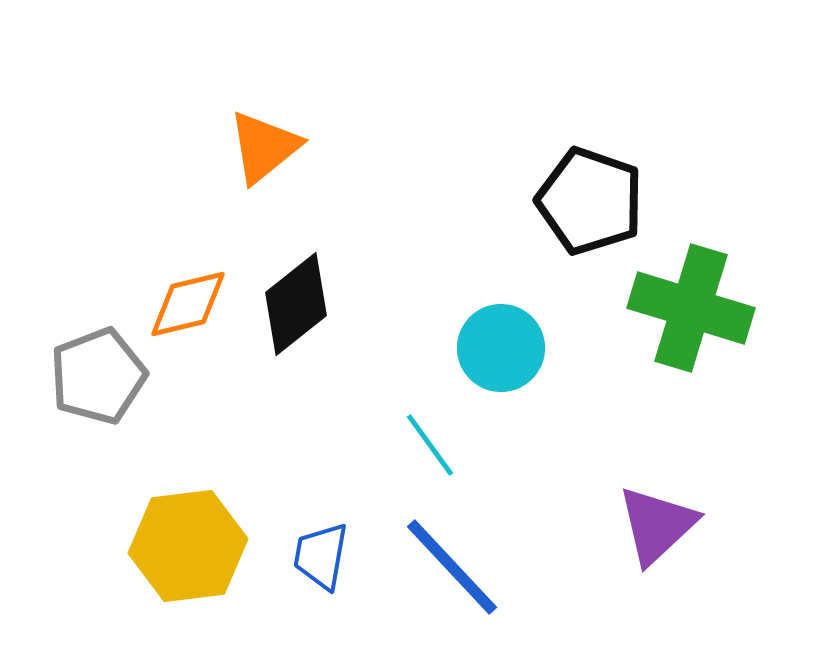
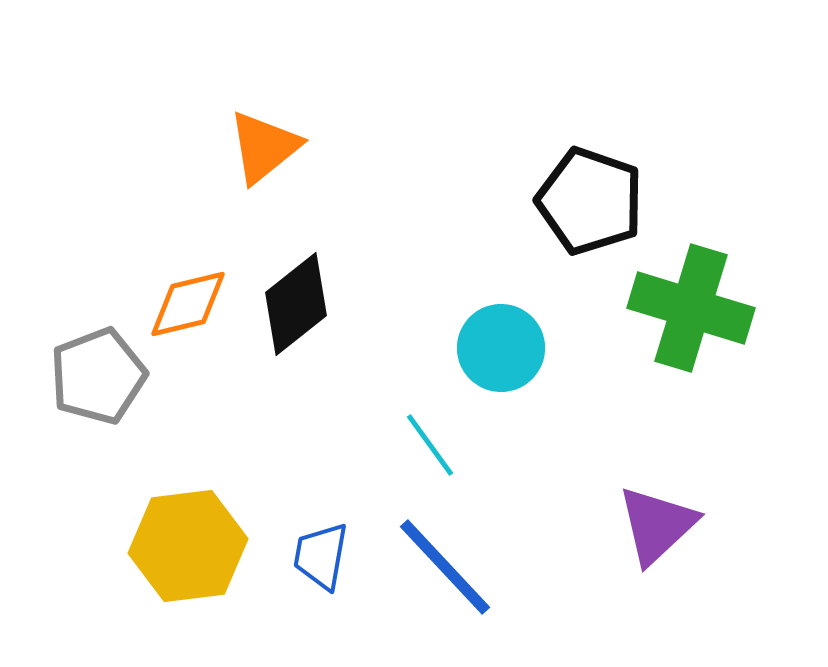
blue line: moved 7 px left
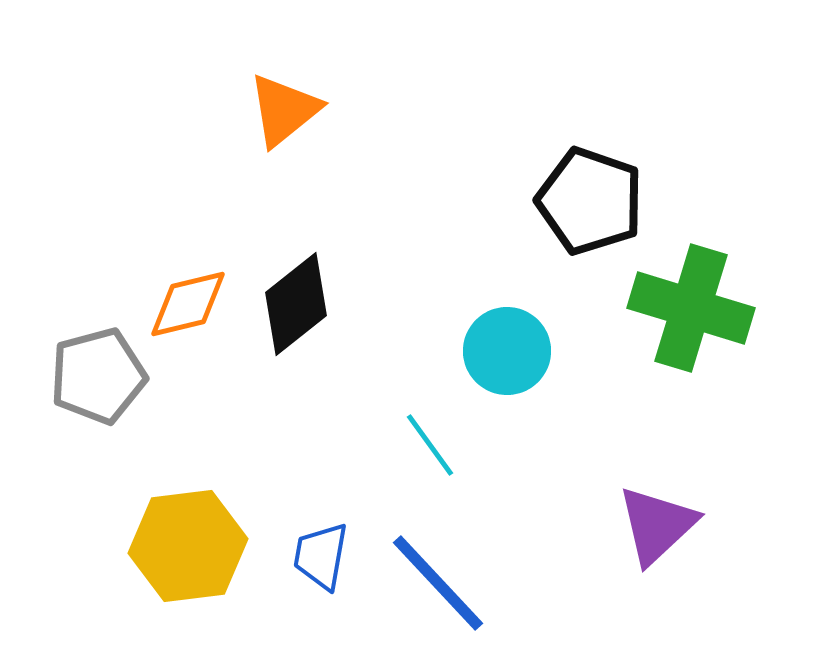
orange triangle: moved 20 px right, 37 px up
cyan circle: moved 6 px right, 3 px down
gray pentagon: rotated 6 degrees clockwise
blue line: moved 7 px left, 16 px down
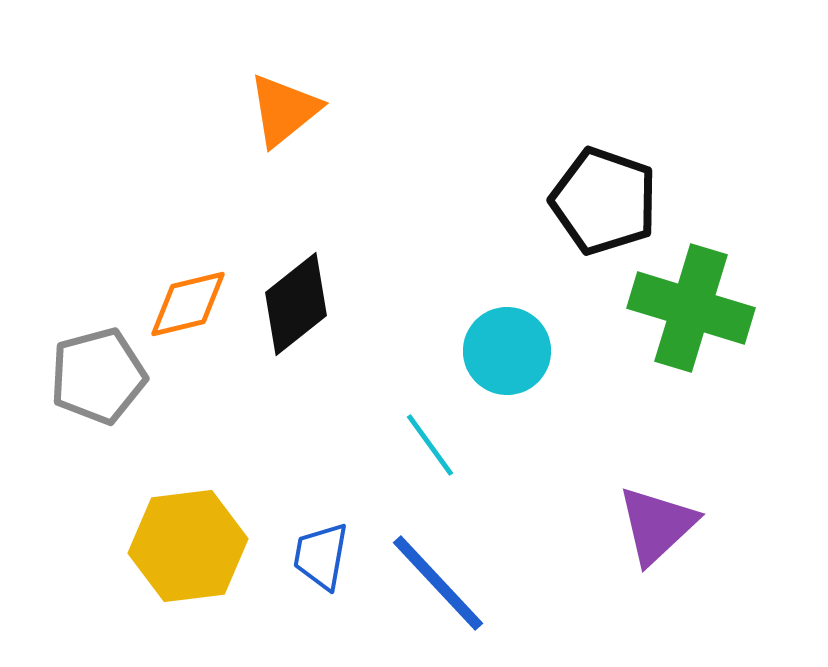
black pentagon: moved 14 px right
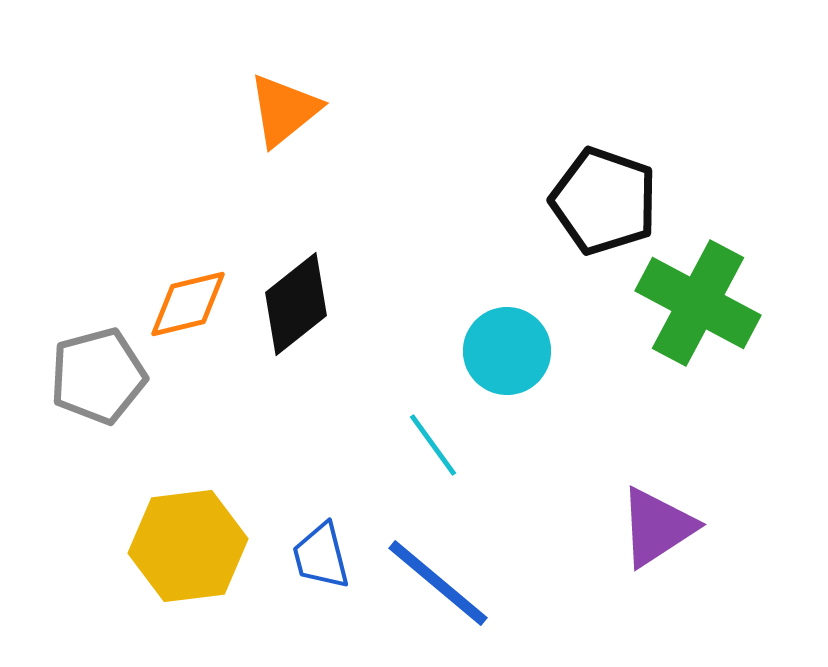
green cross: moved 7 px right, 5 px up; rotated 11 degrees clockwise
cyan line: moved 3 px right
purple triangle: moved 2 px down; rotated 10 degrees clockwise
blue trapezoid: rotated 24 degrees counterclockwise
blue line: rotated 7 degrees counterclockwise
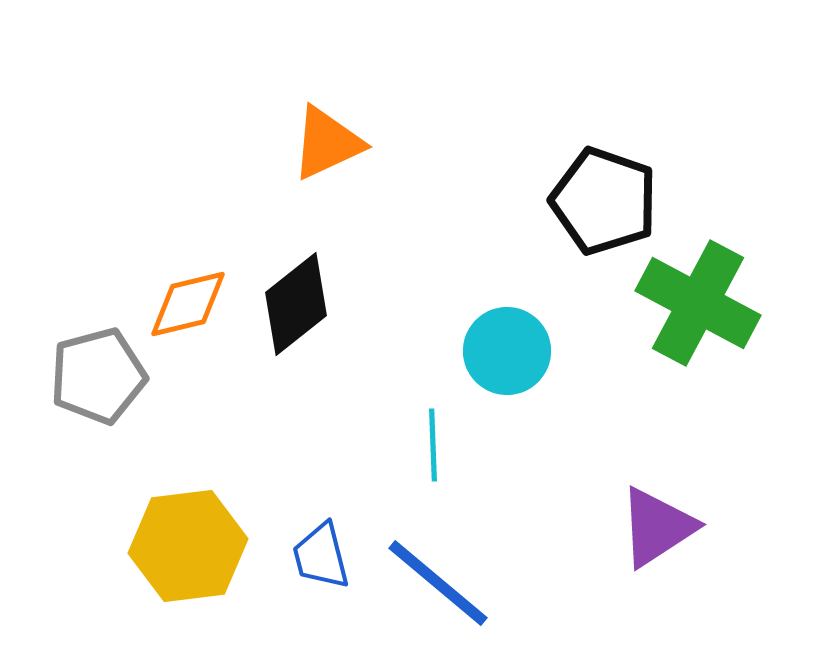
orange triangle: moved 43 px right, 33 px down; rotated 14 degrees clockwise
cyan line: rotated 34 degrees clockwise
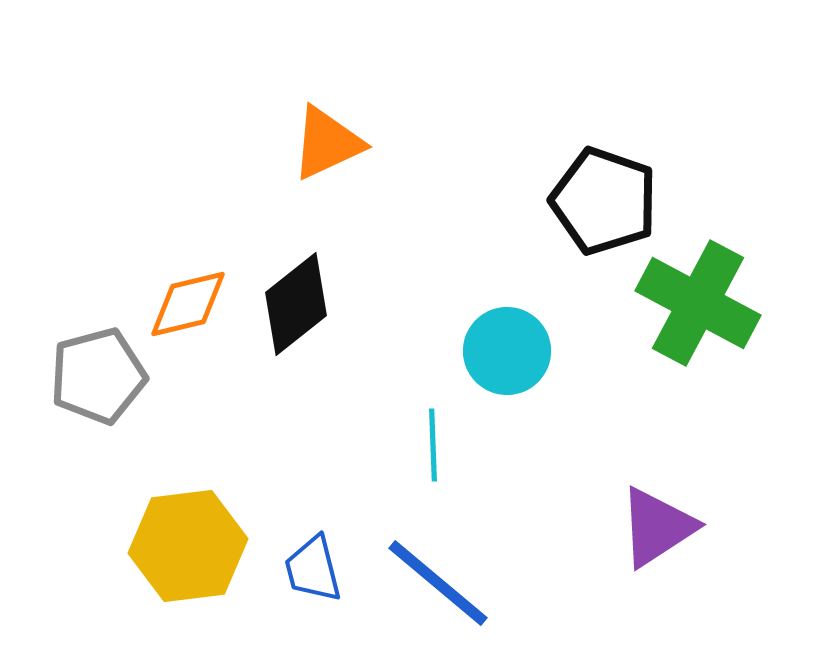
blue trapezoid: moved 8 px left, 13 px down
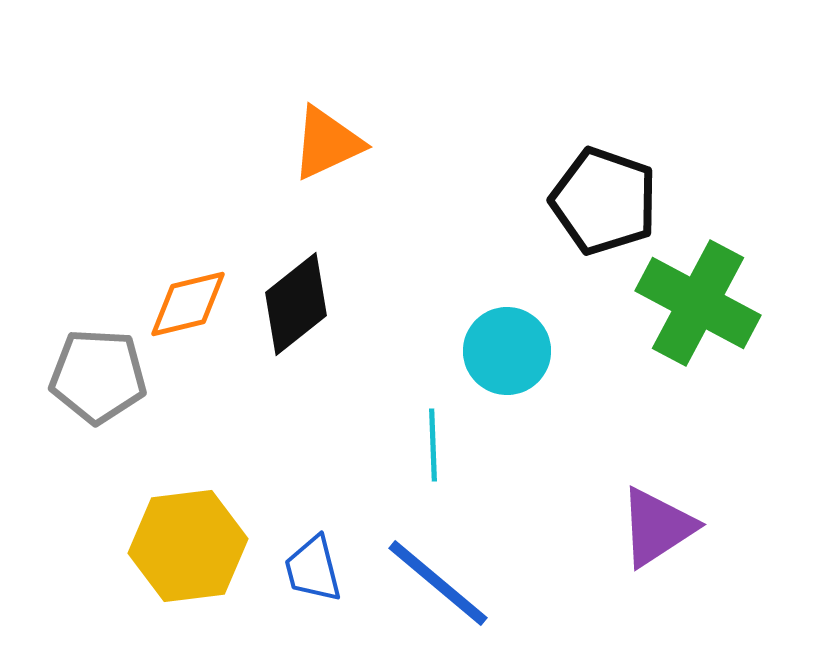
gray pentagon: rotated 18 degrees clockwise
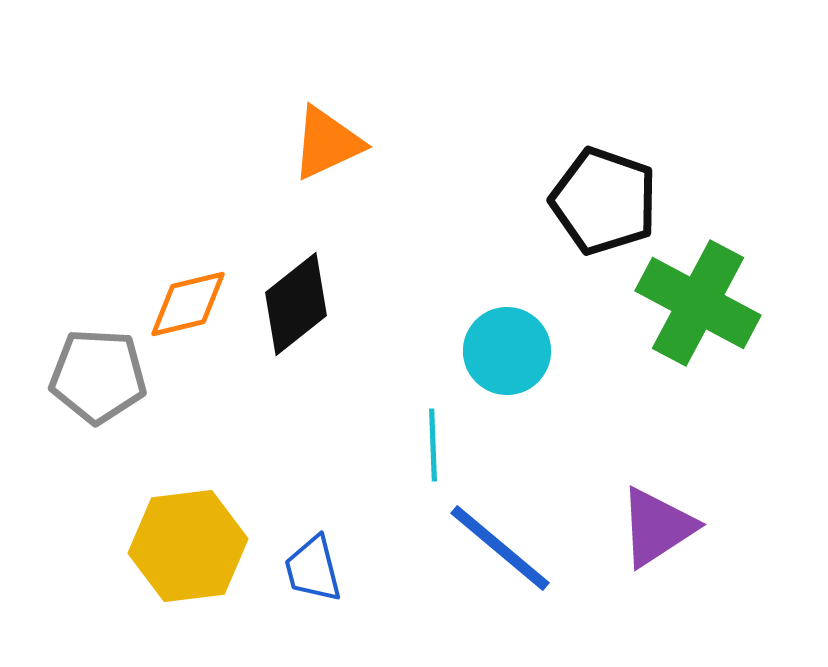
blue line: moved 62 px right, 35 px up
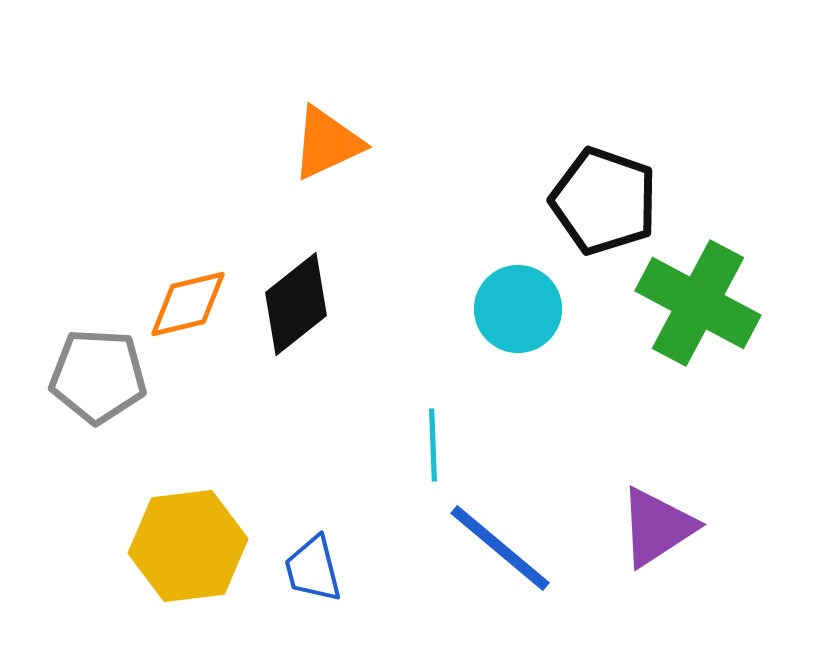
cyan circle: moved 11 px right, 42 px up
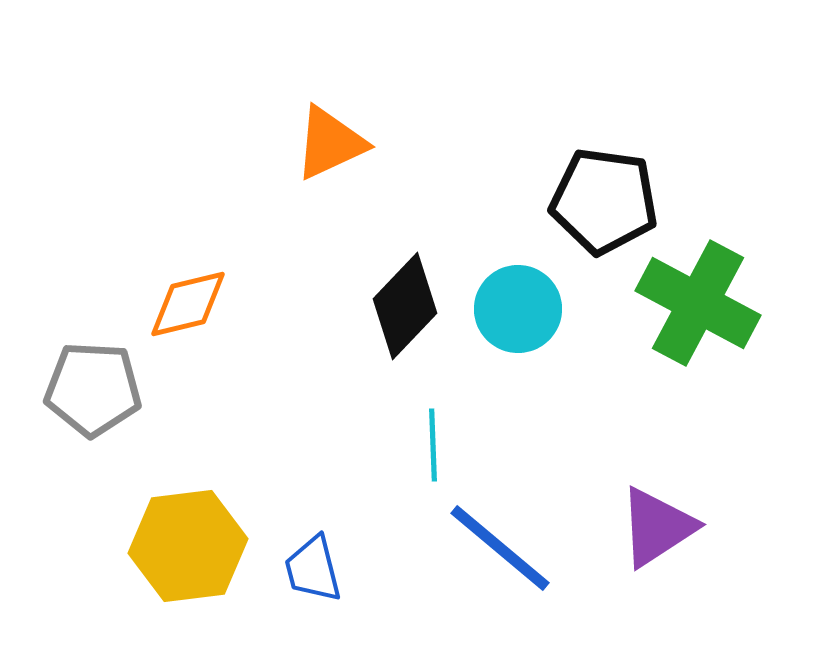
orange triangle: moved 3 px right
black pentagon: rotated 11 degrees counterclockwise
black diamond: moved 109 px right, 2 px down; rotated 8 degrees counterclockwise
gray pentagon: moved 5 px left, 13 px down
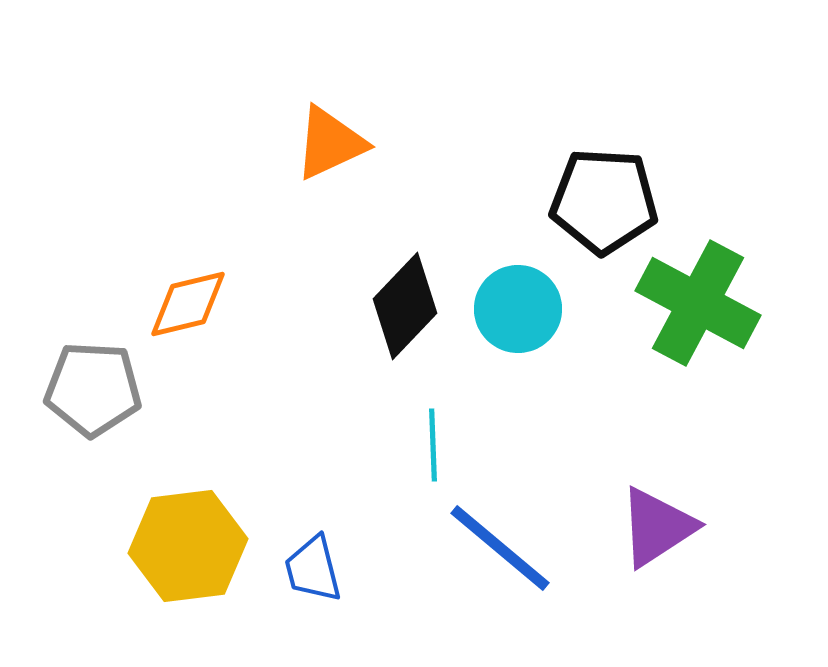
black pentagon: rotated 5 degrees counterclockwise
